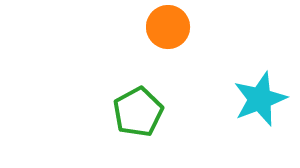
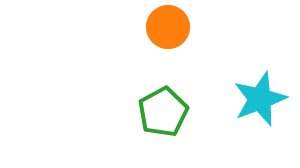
green pentagon: moved 25 px right
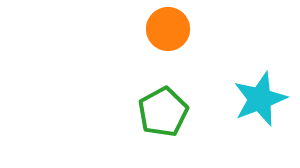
orange circle: moved 2 px down
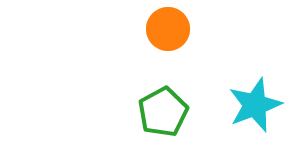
cyan star: moved 5 px left, 6 px down
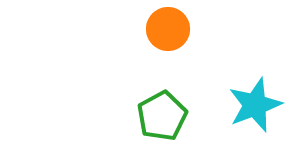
green pentagon: moved 1 px left, 4 px down
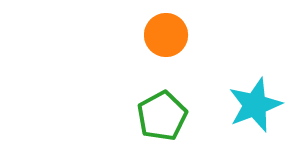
orange circle: moved 2 px left, 6 px down
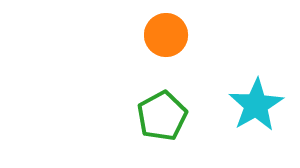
cyan star: moved 1 px right; rotated 10 degrees counterclockwise
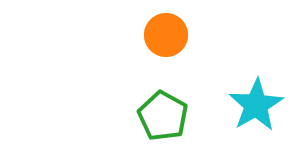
green pentagon: moved 1 px right; rotated 15 degrees counterclockwise
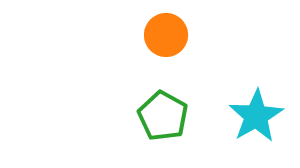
cyan star: moved 11 px down
